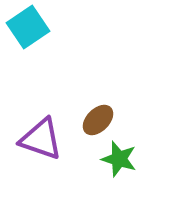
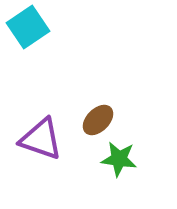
green star: rotated 9 degrees counterclockwise
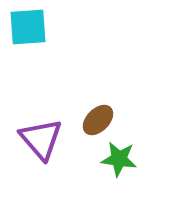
cyan square: rotated 30 degrees clockwise
purple triangle: rotated 30 degrees clockwise
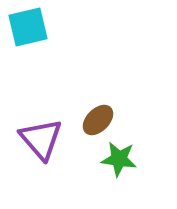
cyan square: rotated 9 degrees counterclockwise
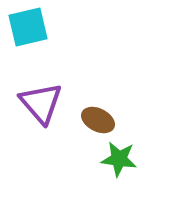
brown ellipse: rotated 72 degrees clockwise
purple triangle: moved 36 px up
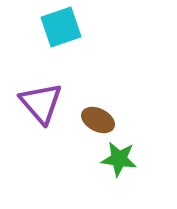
cyan square: moved 33 px right; rotated 6 degrees counterclockwise
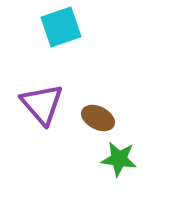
purple triangle: moved 1 px right, 1 px down
brown ellipse: moved 2 px up
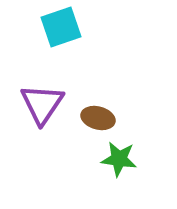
purple triangle: rotated 15 degrees clockwise
brown ellipse: rotated 12 degrees counterclockwise
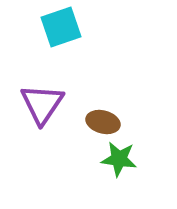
brown ellipse: moved 5 px right, 4 px down
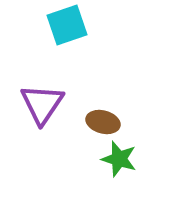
cyan square: moved 6 px right, 2 px up
green star: rotated 9 degrees clockwise
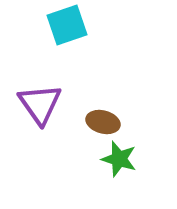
purple triangle: moved 2 px left; rotated 9 degrees counterclockwise
